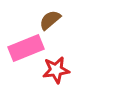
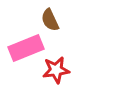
brown semicircle: rotated 75 degrees counterclockwise
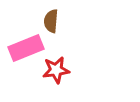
brown semicircle: moved 1 px right, 1 px down; rotated 30 degrees clockwise
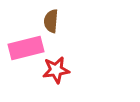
pink rectangle: rotated 8 degrees clockwise
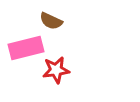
brown semicircle: rotated 70 degrees counterclockwise
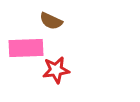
pink rectangle: rotated 12 degrees clockwise
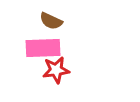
pink rectangle: moved 17 px right
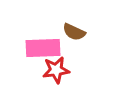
brown semicircle: moved 23 px right, 11 px down
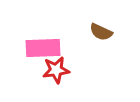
brown semicircle: moved 27 px right
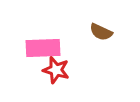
red star: rotated 24 degrees clockwise
